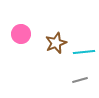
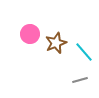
pink circle: moved 9 px right
cyan line: rotated 55 degrees clockwise
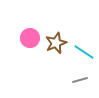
pink circle: moved 4 px down
cyan line: rotated 15 degrees counterclockwise
